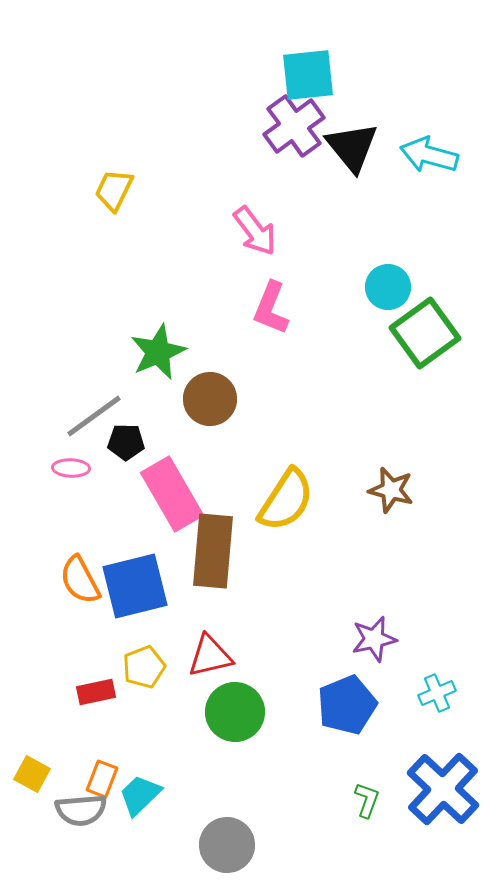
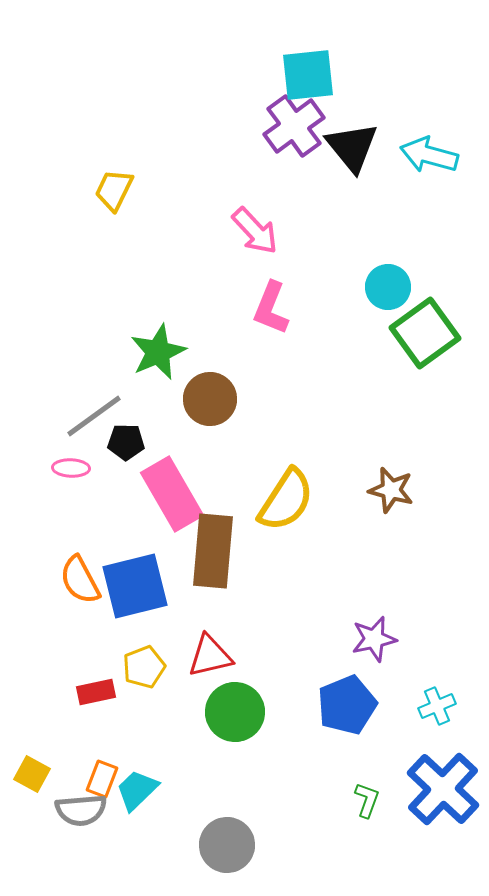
pink arrow: rotated 6 degrees counterclockwise
cyan cross: moved 13 px down
cyan trapezoid: moved 3 px left, 5 px up
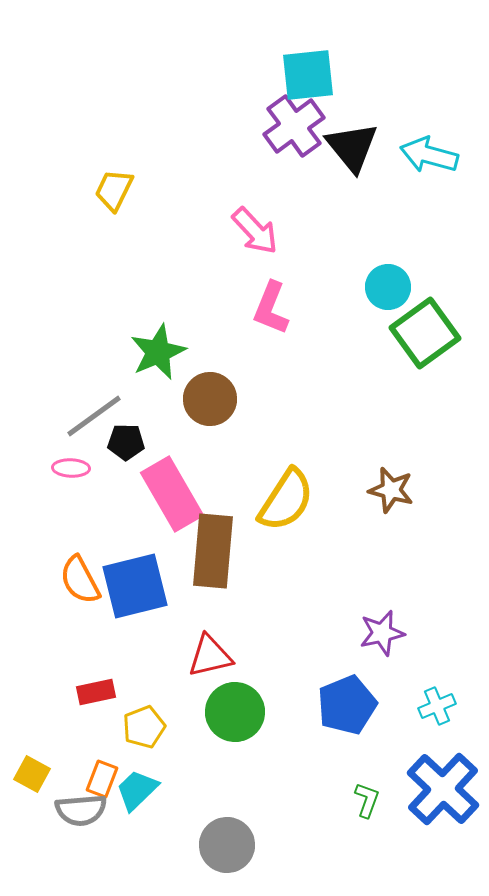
purple star: moved 8 px right, 6 px up
yellow pentagon: moved 60 px down
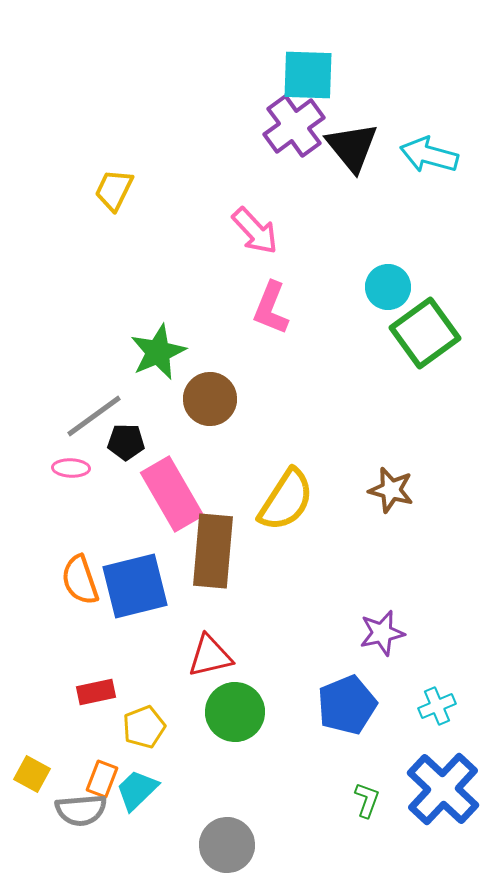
cyan square: rotated 8 degrees clockwise
orange semicircle: rotated 9 degrees clockwise
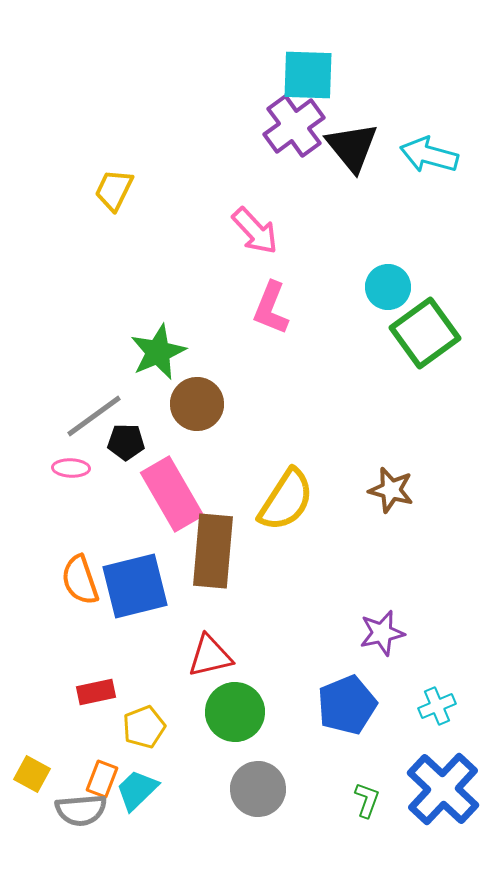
brown circle: moved 13 px left, 5 px down
gray circle: moved 31 px right, 56 px up
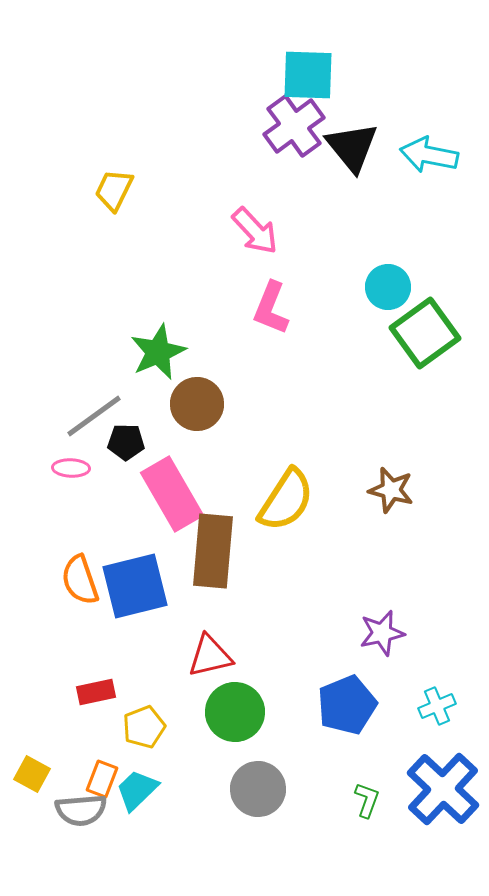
cyan arrow: rotated 4 degrees counterclockwise
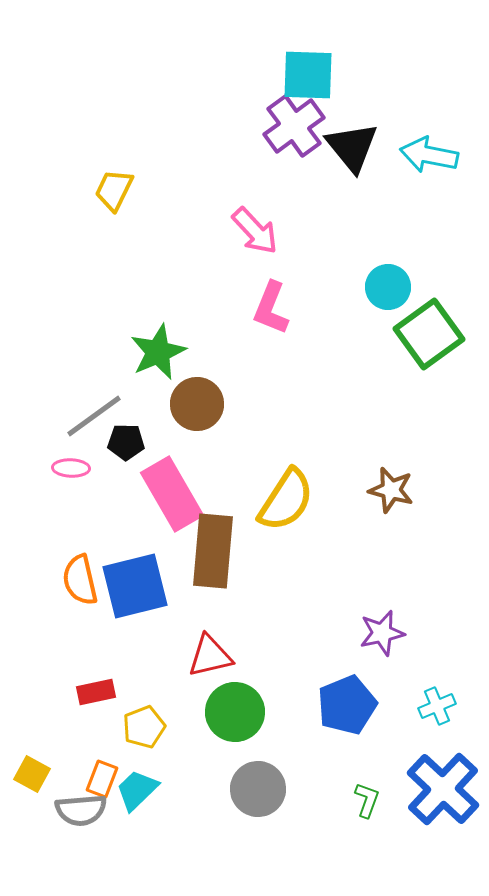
green square: moved 4 px right, 1 px down
orange semicircle: rotated 6 degrees clockwise
